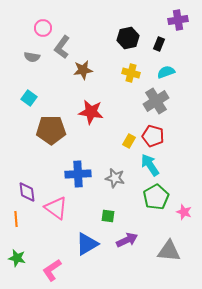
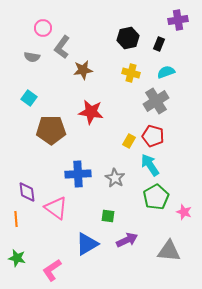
gray star: rotated 18 degrees clockwise
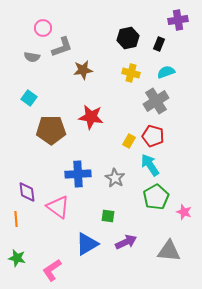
gray L-shape: rotated 145 degrees counterclockwise
red star: moved 5 px down
pink triangle: moved 2 px right, 1 px up
purple arrow: moved 1 px left, 2 px down
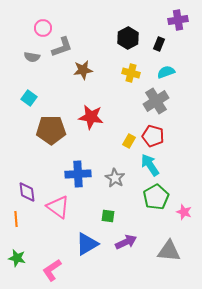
black hexagon: rotated 15 degrees counterclockwise
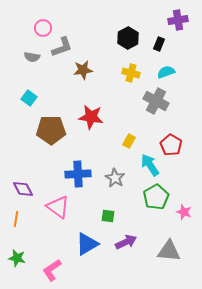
gray cross: rotated 30 degrees counterclockwise
red pentagon: moved 18 px right, 9 px down; rotated 15 degrees clockwise
purple diamond: moved 4 px left, 3 px up; rotated 20 degrees counterclockwise
orange line: rotated 14 degrees clockwise
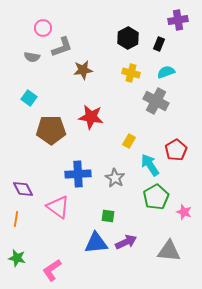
red pentagon: moved 5 px right, 5 px down; rotated 10 degrees clockwise
blue triangle: moved 9 px right, 1 px up; rotated 25 degrees clockwise
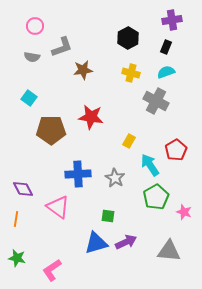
purple cross: moved 6 px left
pink circle: moved 8 px left, 2 px up
black rectangle: moved 7 px right, 3 px down
blue triangle: rotated 10 degrees counterclockwise
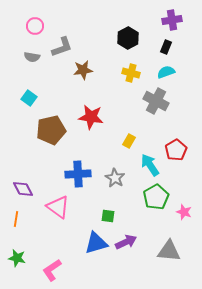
brown pentagon: rotated 12 degrees counterclockwise
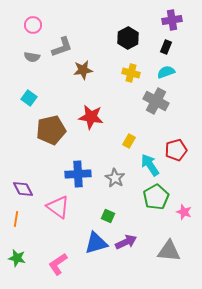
pink circle: moved 2 px left, 1 px up
red pentagon: rotated 15 degrees clockwise
green square: rotated 16 degrees clockwise
pink L-shape: moved 6 px right, 6 px up
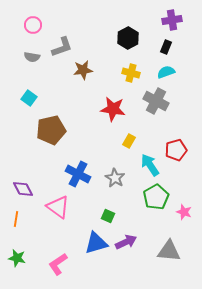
red star: moved 22 px right, 8 px up
blue cross: rotated 30 degrees clockwise
